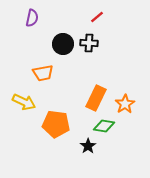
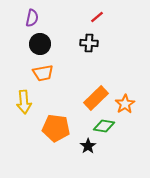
black circle: moved 23 px left
orange rectangle: rotated 20 degrees clockwise
yellow arrow: rotated 60 degrees clockwise
orange pentagon: moved 4 px down
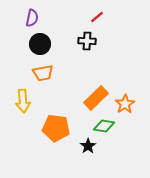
black cross: moved 2 px left, 2 px up
yellow arrow: moved 1 px left, 1 px up
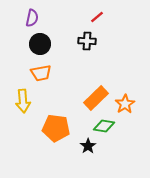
orange trapezoid: moved 2 px left
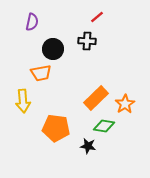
purple semicircle: moved 4 px down
black circle: moved 13 px right, 5 px down
black star: rotated 28 degrees counterclockwise
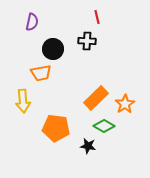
red line: rotated 64 degrees counterclockwise
green diamond: rotated 20 degrees clockwise
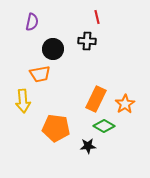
orange trapezoid: moved 1 px left, 1 px down
orange rectangle: moved 1 px down; rotated 20 degrees counterclockwise
black star: rotated 14 degrees counterclockwise
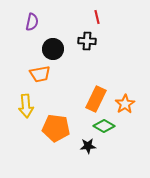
yellow arrow: moved 3 px right, 5 px down
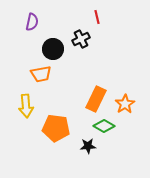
black cross: moved 6 px left, 2 px up; rotated 30 degrees counterclockwise
orange trapezoid: moved 1 px right
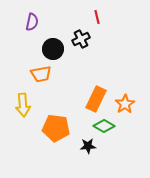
yellow arrow: moved 3 px left, 1 px up
